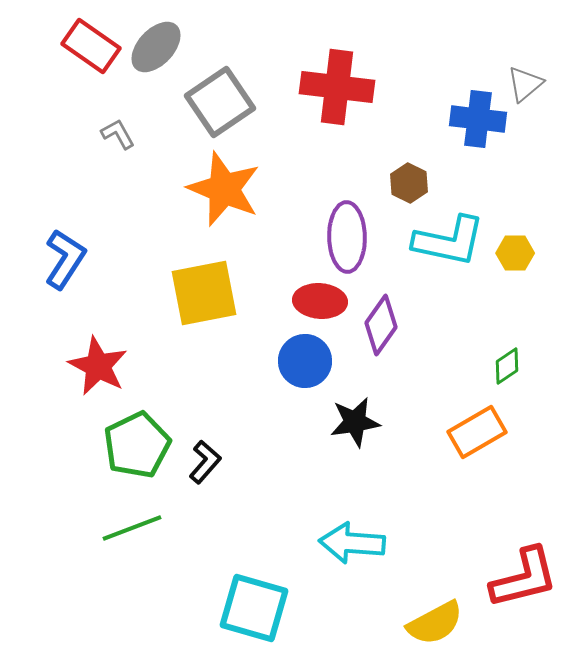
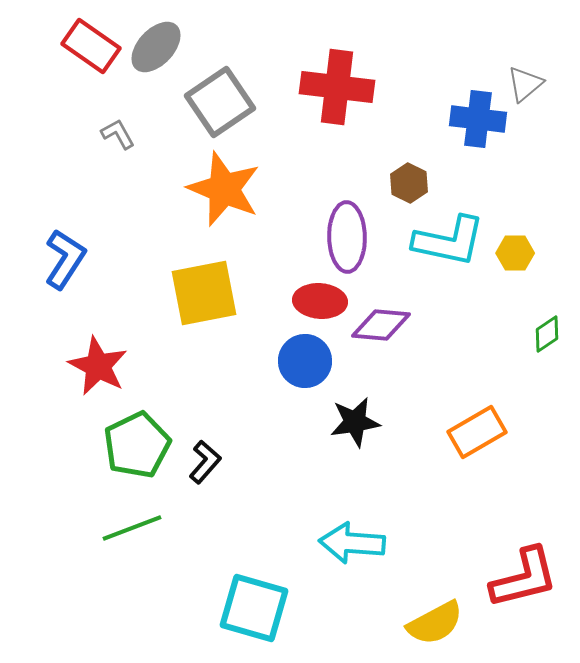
purple diamond: rotated 60 degrees clockwise
green diamond: moved 40 px right, 32 px up
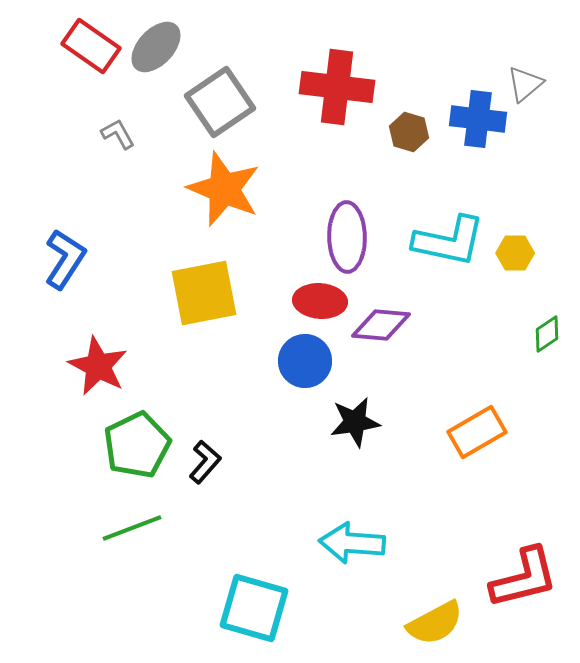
brown hexagon: moved 51 px up; rotated 9 degrees counterclockwise
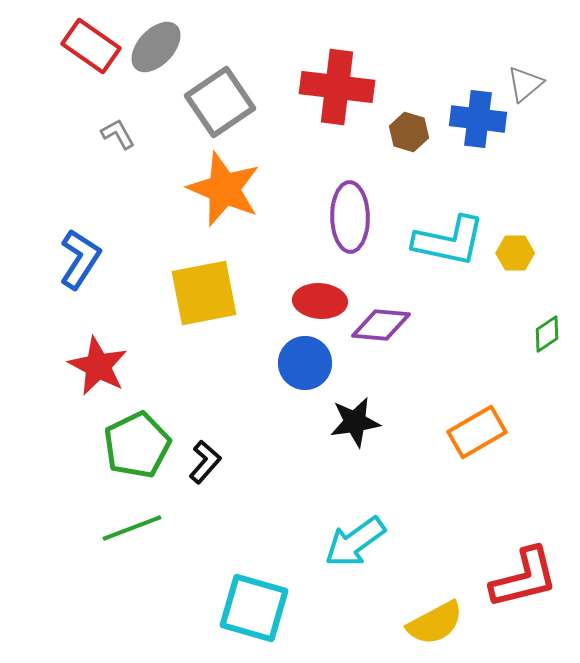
purple ellipse: moved 3 px right, 20 px up
blue L-shape: moved 15 px right
blue circle: moved 2 px down
cyan arrow: moved 3 px right, 1 px up; rotated 40 degrees counterclockwise
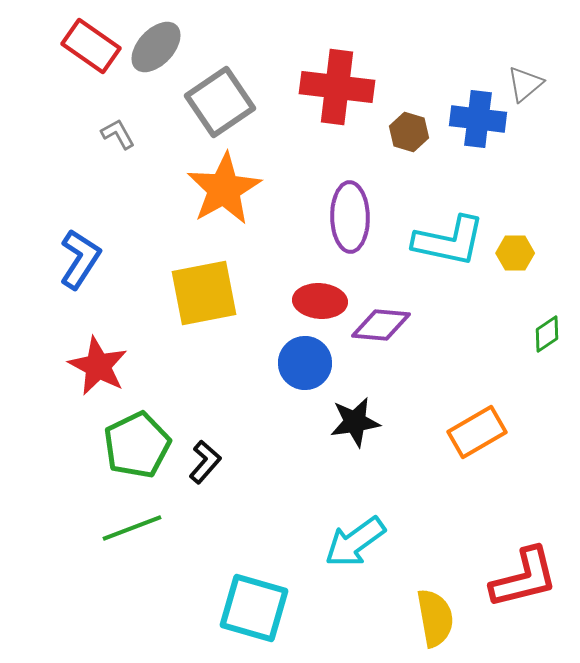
orange star: rotated 20 degrees clockwise
yellow semicircle: moved 5 px up; rotated 72 degrees counterclockwise
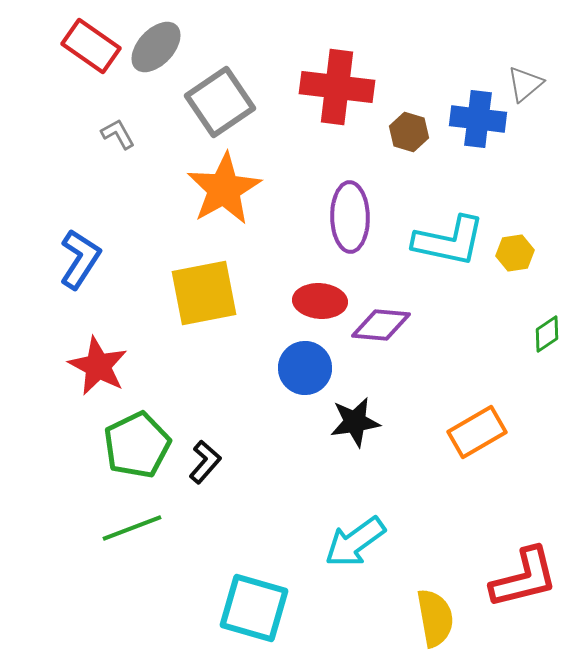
yellow hexagon: rotated 9 degrees counterclockwise
blue circle: moved 5 px down
